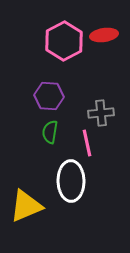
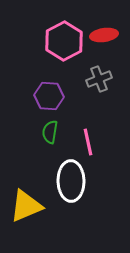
gray cross: moved 2 px left, 34 px up; rotated 15 degrees counterclockwise
pink line: moved 1 px right, 1 px up
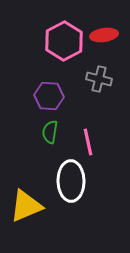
gray cross: rotated 35 degrees clockwise
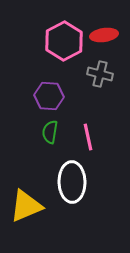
gray cross: moved 1 px right, 5 px up
pink line: moved 5 px up
white ellipse: moved 1 px right, 1 px down
